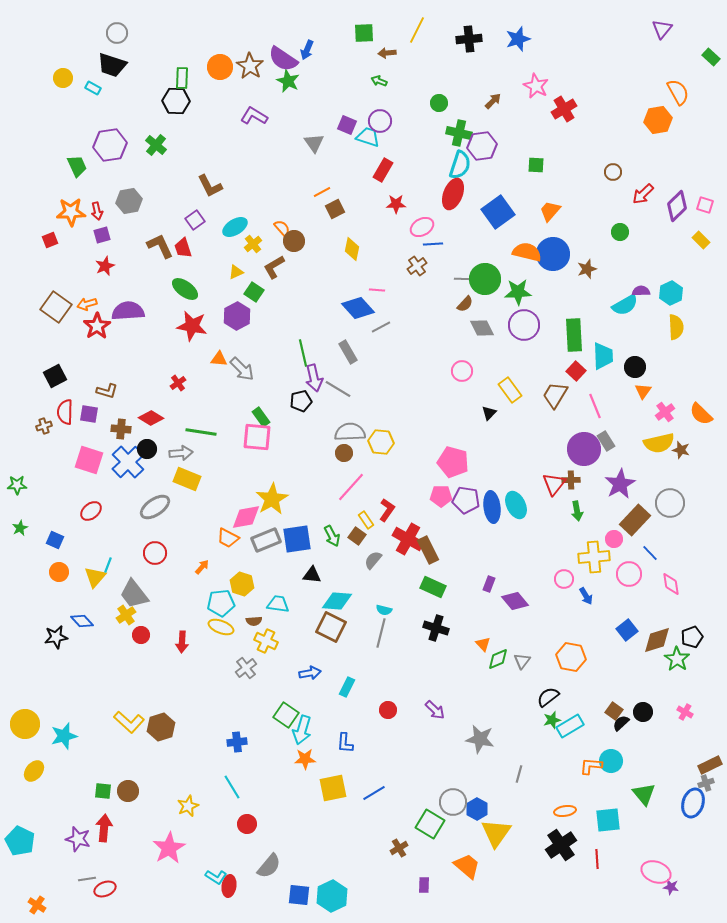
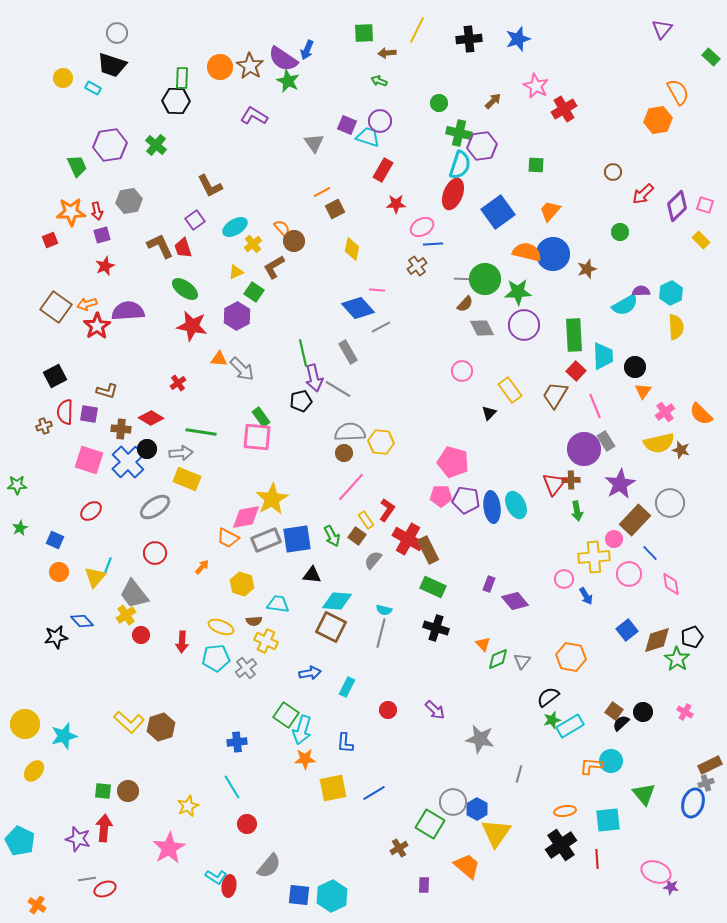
cyan pentagon at (221, 603): moved 5 px left, 55 px down
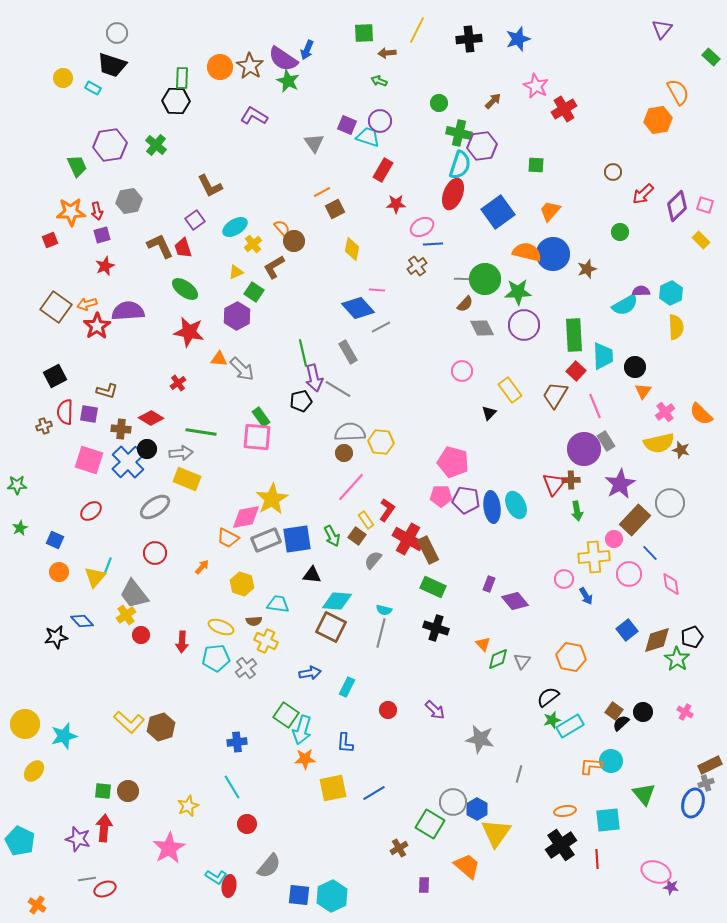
red star at (192, 326): moved 3 px left, 6 px down
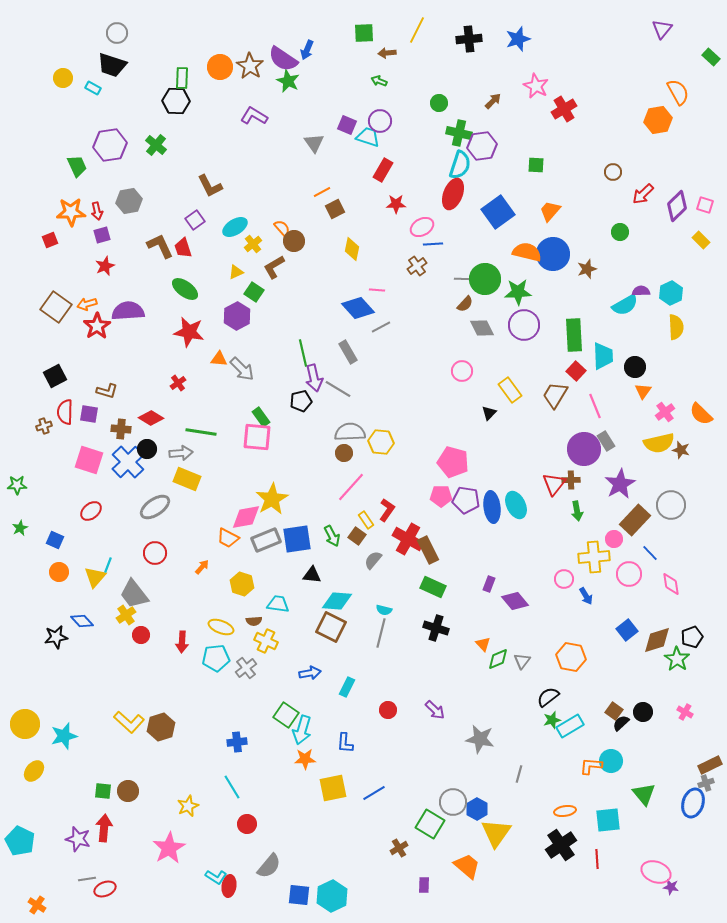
gray circle at (670, 503): moved 1 px right, 2 px down
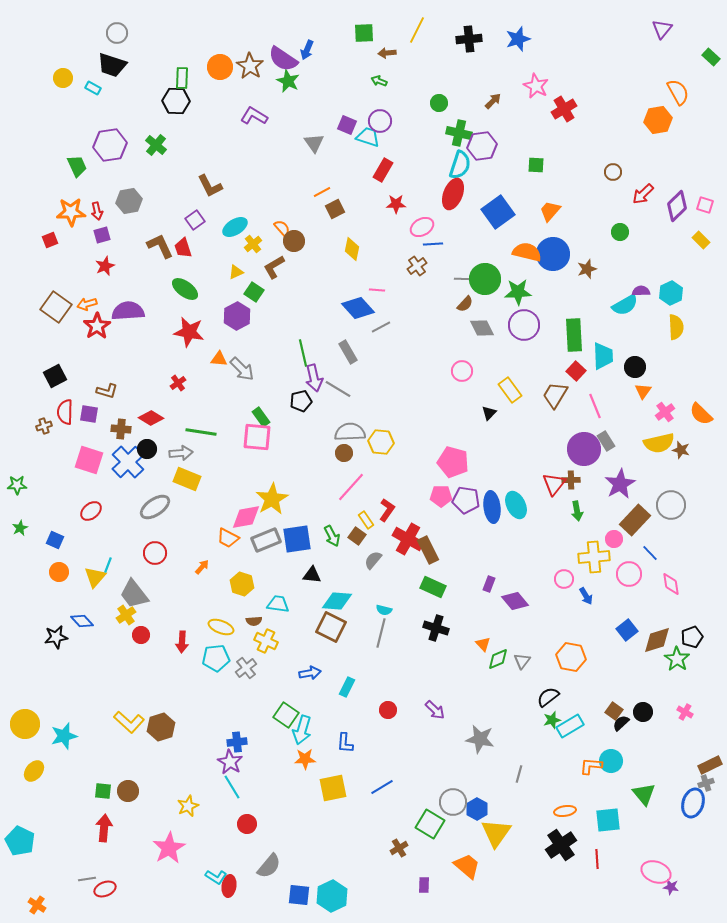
blue line at (374, 793): moved 8 px right, 6 px up
purple star at (78, 839): moved 152 px right, 77 px up; rotated 15 degrees clockwise
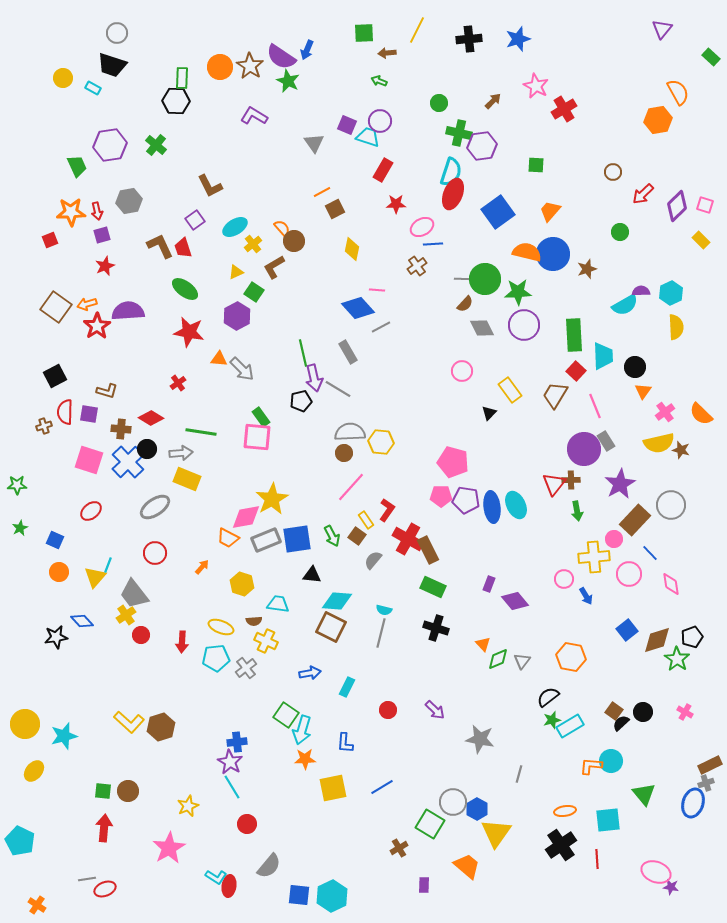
purple semicircle at (283, 59): moved 2 px left, 2 px up
cyan semicircle at (460, 165): moved 9 px left, 7 px down
